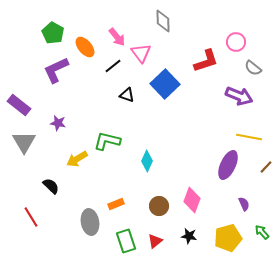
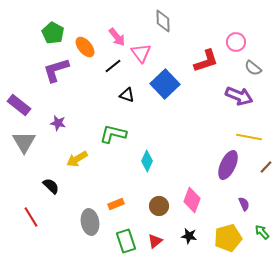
purple L-shape: rotated 8 degrees clockwise
green L-shape: moved 6 px right, 7 px up
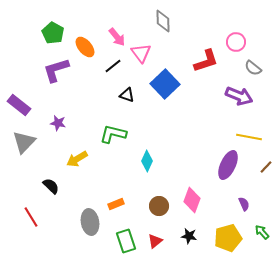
gray triangle: rotated 15 degrees clockwise
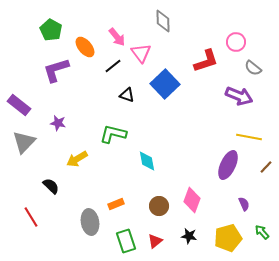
green pentagon: moved 2 px left, 3 px up
cyan diamond: rotated 35 degrees counterclockwise
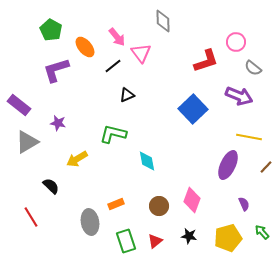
blue square: moved 28 px right, 25 px down
black triangle: rotated 42 degrees counterclockwise
gray triangle: moved 3 px right; rotated 15 degrees clockwise
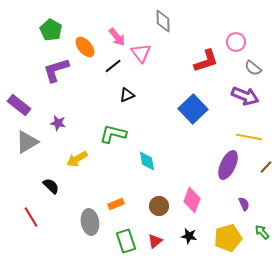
purple arrow: moved 6 px right
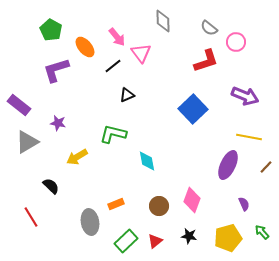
gray semicircle: moved 44 px left, 40 px up
yellow arrow: moved 2 px up
green rectangle: rotated 65 degrees clockwise
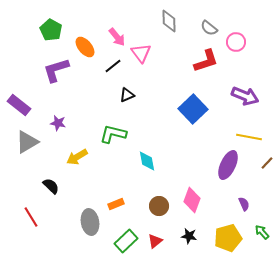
gray diamond: moved 6 px right
brown line: moved 1 px right, 4 px up
